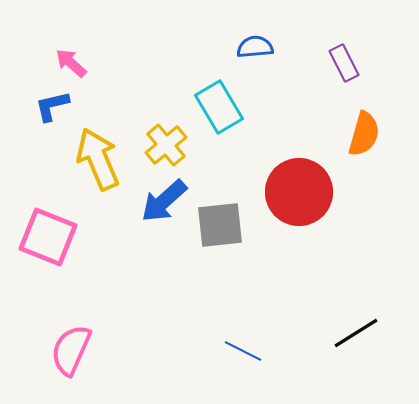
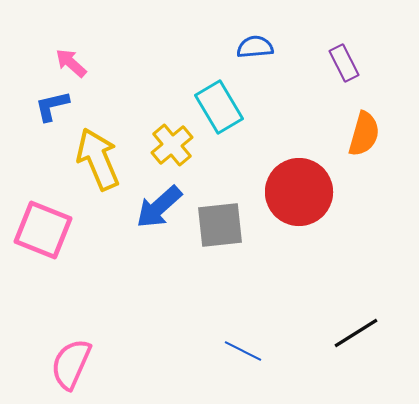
yellow cross: moved 6 px right
blue arrow: moved 5 px left, 6 px down
pink square: moved 5 px left, 7 px up
pink semicircle: moved 14 px down
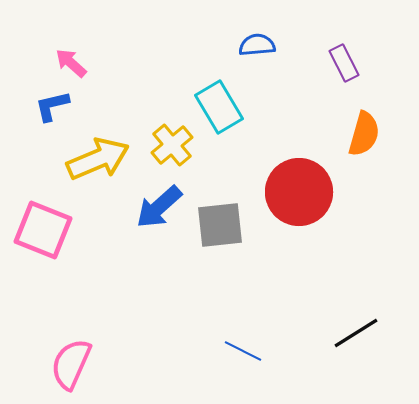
blue semicircle: moved 2 px right, 2 px up
yellow arrow: rotated 90 degrees clockwise
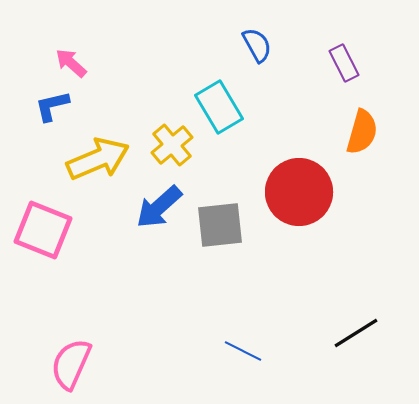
blue semicircle: rotated 66 degrees clockwise
orange semicircle: moved 2 px left, 2 px up
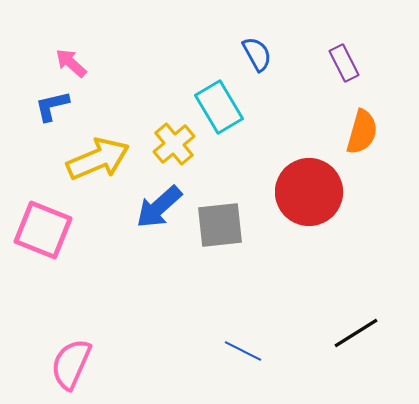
blue semicircle: moved 9 px down
yellow cross: moved 2 px right, 1 px up
red circle: moved 10 px right
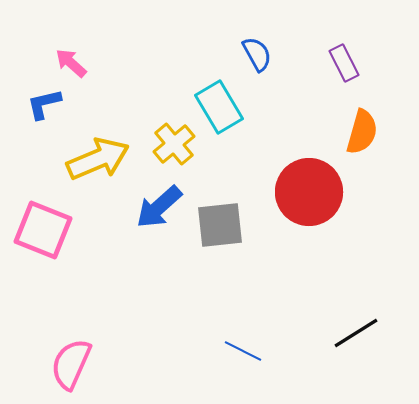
blue L-shape: moved 8 px left, 2 px up
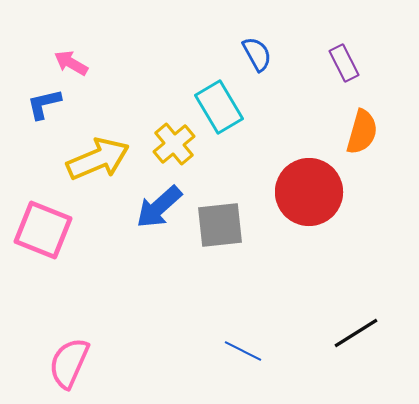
pink arrow: rotated 12 degrees counterclockwise
pink semicircle: moved 2 px left, 1 px up
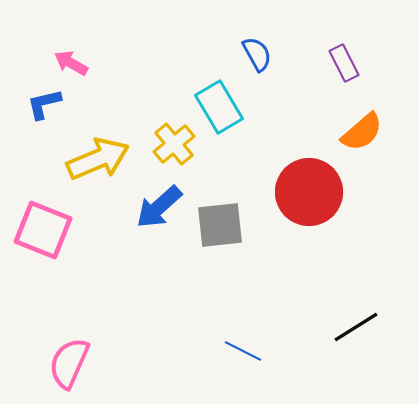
orange semicircle: rotated 33 degrees clockwise
black line: moved 6 px up
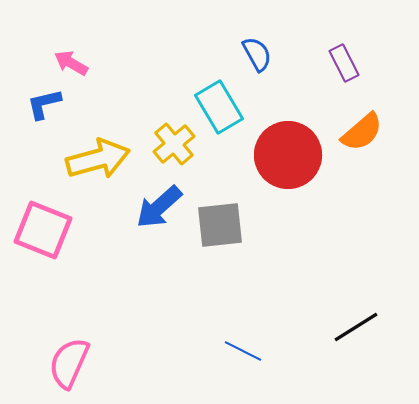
yellow arrow: rotated 8 degrees clockwise
red circle: moved 21 px left, 37 px up
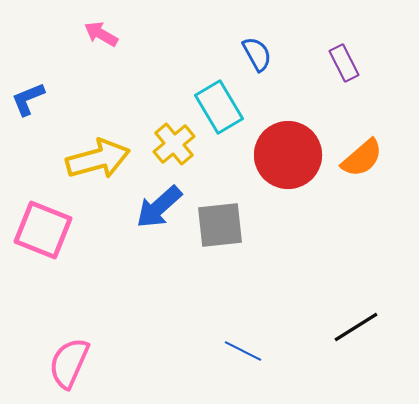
pink arrow: moved 30 px right, 29 px up
blue L-shape: moved 16 px left, 5 px up; rotated 9 degrees counterclockwise
orange semicircle: moved 26 px down
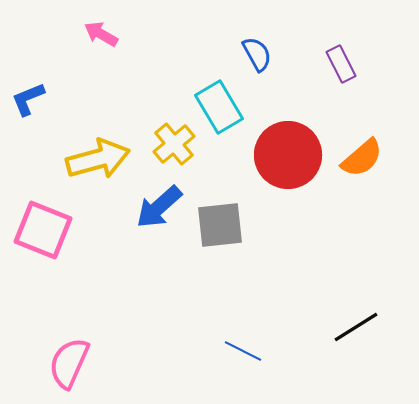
purple rectangle: moved 3 px left, 1 px down
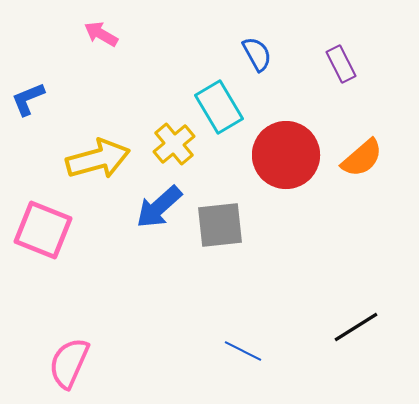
red circle: moved 2 px left
